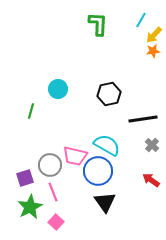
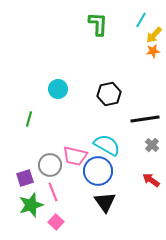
green line: moved 2 px left, 8 px down
black line: moved 2 px right
green star: moved 1 px right, 2 px up; rotated 10 degrees clockwise
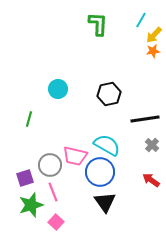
blue circle: moved 2 px right, 1 px down
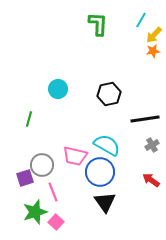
gray cross: rotated 16 degrees clockwise
gray circle: moved 8 px left
green star: moved 4 px right, 7 px down
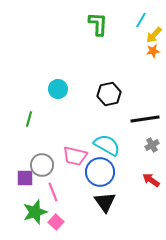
purple square: rotated 18 degrees clockwise
